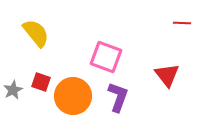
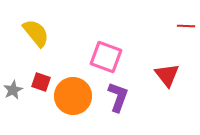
red line: moved 4 px right, 3 px down
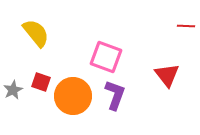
purple L-shape: moved 3 px left, 2 px up
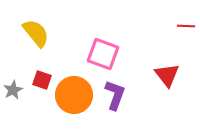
pink square: moved 3 px left, 3 px up
red square: moved 1 px right, 2 px up
orange circle: moved 1 px right, 1 px up
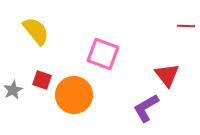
yellow semicircle: moved 2 px up
purple L-shape: moved 31 px right, 13 px down; rotated 140 degrees counterclockwise
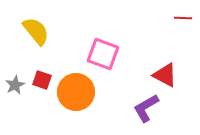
red line: moved 3 px left, 8 px up
red triangle: moved 2 px left; rotated 24 degrees counterclockwise
gray star: moved 2 px right, 5 px up
orange circle: moved 2 px right, 3 px up
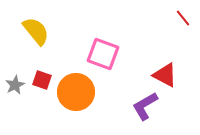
red line: rotated 48 degrees clockwise
purple L-shape: moved 1 px left, 2 px up
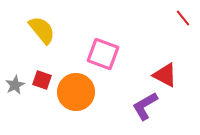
yellow semicircle: moved 6 px right, 1 px up
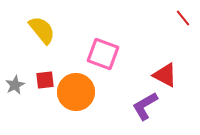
red square: moved 3 px right; rotated 24 degrees counterclockwise
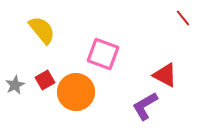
red square: rotated 24 degrees counterclockwise
